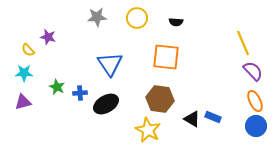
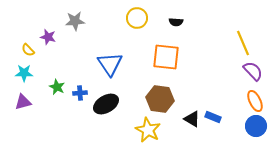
gray star: moved 22 px left, 4 px down
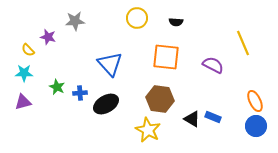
blue triangle: rotated 8 degrees counterclockwise
purple semicircle: moved 40 px left, 6 px up; rotated 20 degrees counterclockwise
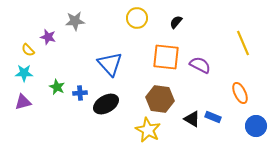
black semicircle: rotated 128 degrees clockwise
purple semicircle: moved 13 px left
orange ellipse: moved 15 px left, 8 px up
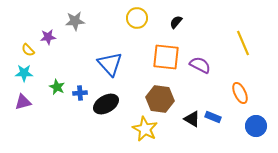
purple star: rotated 21 degrees counterclockwise
yellow star: moved 3 px left, 1 px up
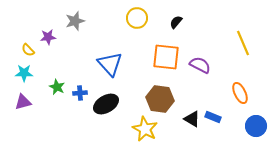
gray star: rotated 12 degrees counterclockwise
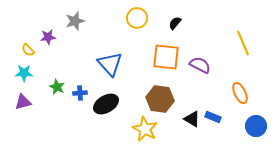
black semicircle: moved 1 px left, 1 px down
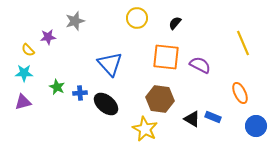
black ellipse: rotated 70 degrees clockwise
